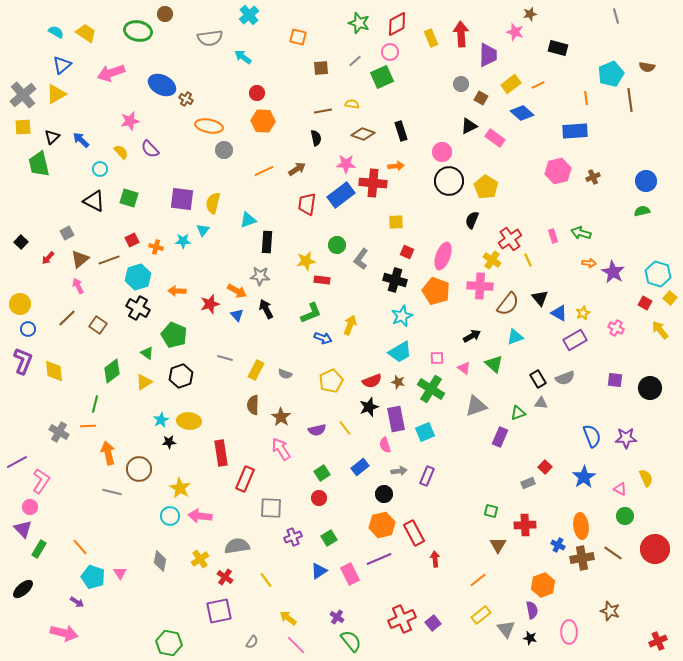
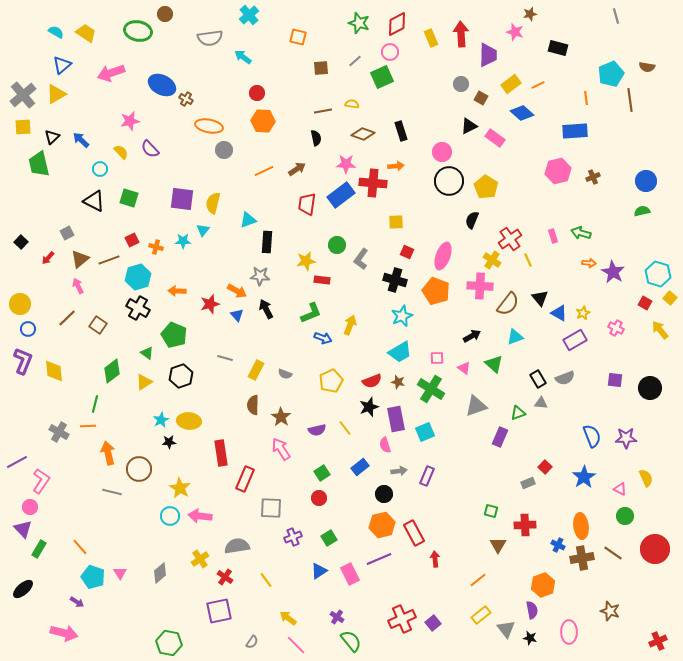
gray diamond at (160, 561): moved 12 px down; rotated 40 degrees clockwise
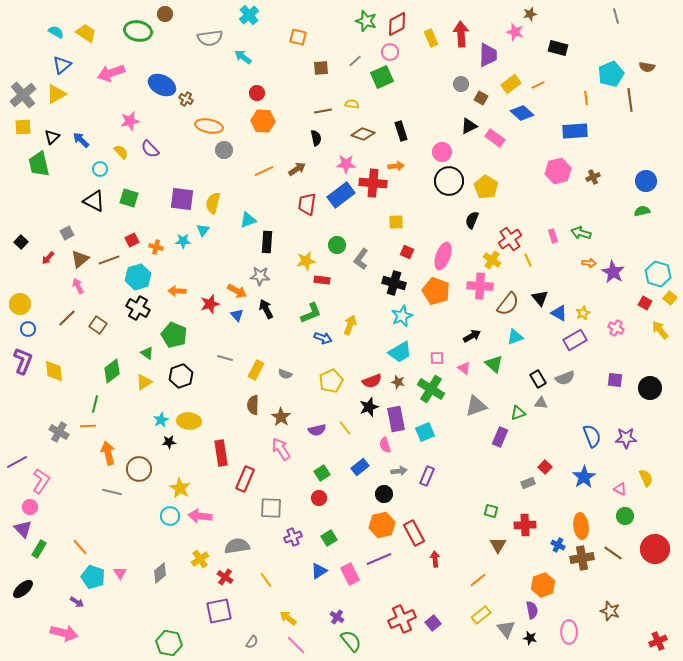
green star at (359, 23): moved 7 px right, 2 px up
black cross at (395, 280): moved 1 px left, 3 px down
